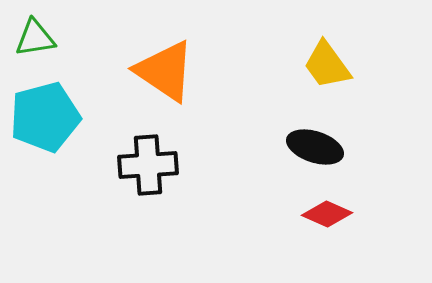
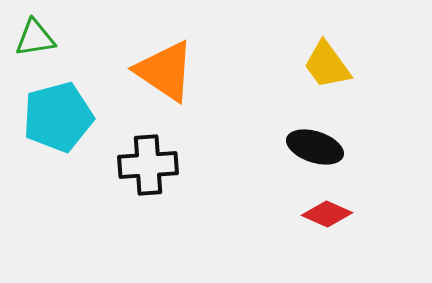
cyan pentagon: moved 13 px right
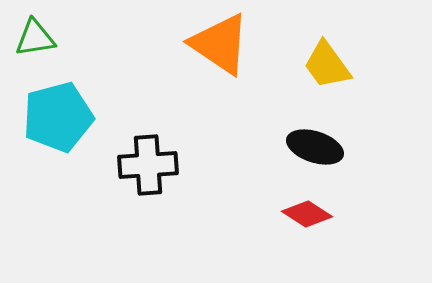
orange triangle: moved 55 px right, 27 px up
red diamond: moved 20 px left; rotated 9 degrees clockwise
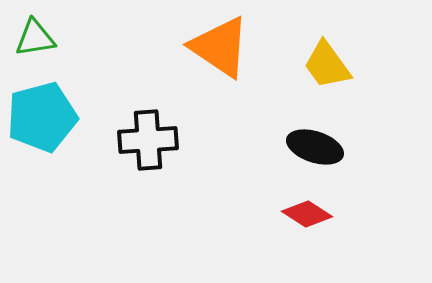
orange triangle: moved 3 px down
cyan pentagon: moved 16 px left
black cross: moved 25 px up
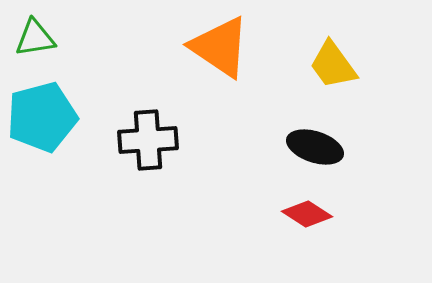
yellow trapezoid: moved 6 px right
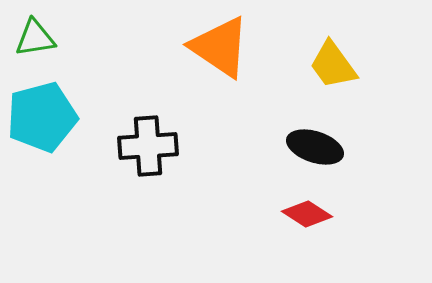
black cross: moved 6 px down
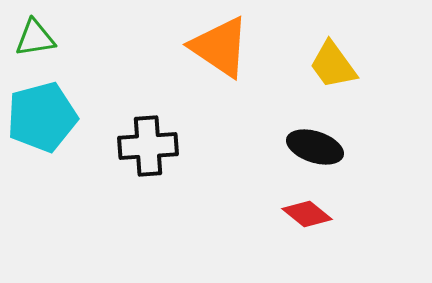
red diamond: rotated 6 degrees clockwise
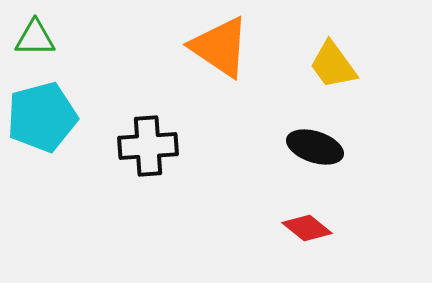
green triangle: rotated 9 degrees clockwise
red diamond: moved 14 px down
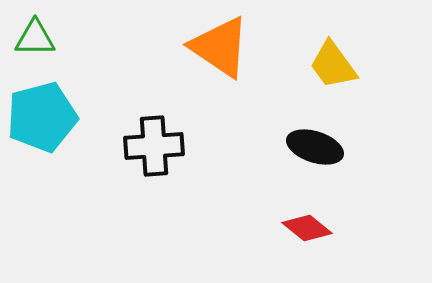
black cross: moved 6 px right
